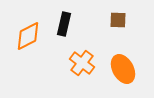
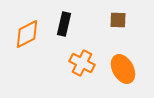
orange diamond: moved 1 px left, 2 px up
orange cross: rotated 10 degrees counterclockwise
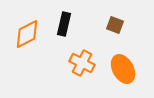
brown square: moved 3 px left, 5 px down; rotated 18 degrees clockwise
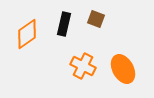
brown square: moved 19 px left, 6 px up
orange diamond: rotated 8 degrees counterclockwise
orange cross: moved 1 px right, 3 px down
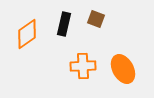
orange cross: rotated 30 degrees counterclockwise
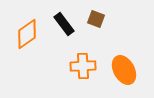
black rectangle: rotated 50 degrees counterclockwise
orange ellipse: moved 1 px right, 1 px down
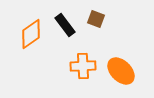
black rectangle: moved 1 px right, 1 px down
orange diamond: moved 4 px right
orange ellipse: moved 3 px left, 1 px down; rotated 16 degrees counterclockwise
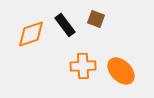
orange diamond: rotated 16 degrees clockwise
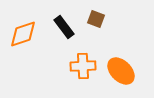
black rectangle: moved 1 px left, 2 px down
orange diamond: moved 8 px left
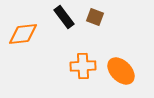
brown square: moved 1 px left, 2 px up
black rectangle: moved 10 px up
orange diamond: rotated 12 degrees clockwise
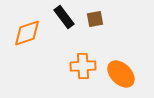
brown square: moved 2 px down; rotated 30 degrees counterclockwise
orange diamond: moved 4 px right, 1 px up; rotated 12 degrees counterclockwise
orange ellipse: moved 3 px down
